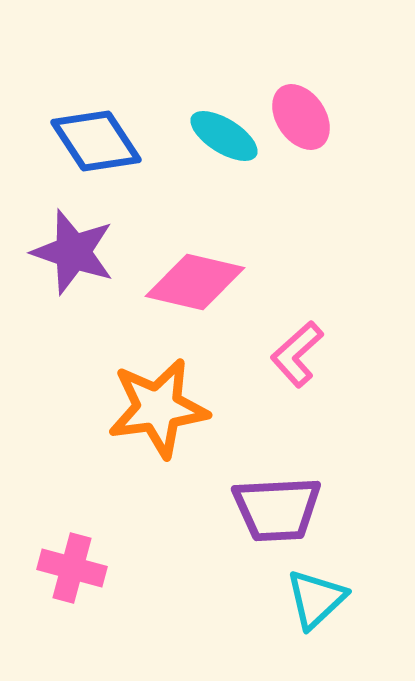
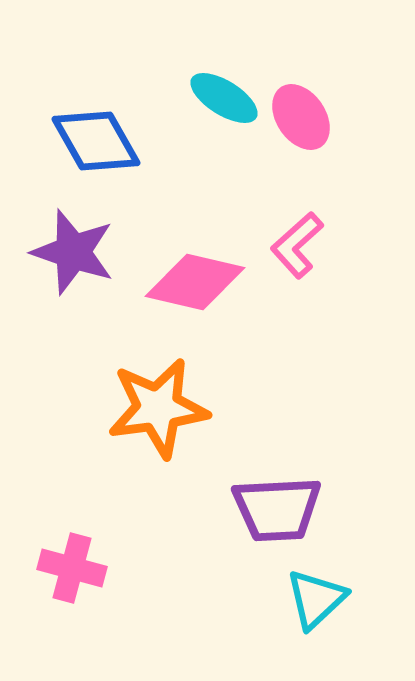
cyan ellipse: moved 38 px up
blue diamond: rotated 4 degrees clockwise
pink L-shape: moved 109 px up
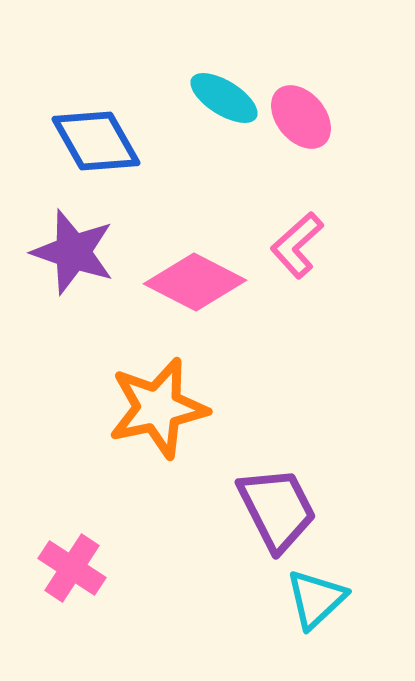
pink ellipse: rotated 6 degrees counterclockwise
pink diamond: rotated 14 degrees clockwise
orange star: rotated 4 degrees counterclockwise
purple trapezoid: rotated 114 degrees counterclockwise
pink cross: rotated 18 degrees clockwise
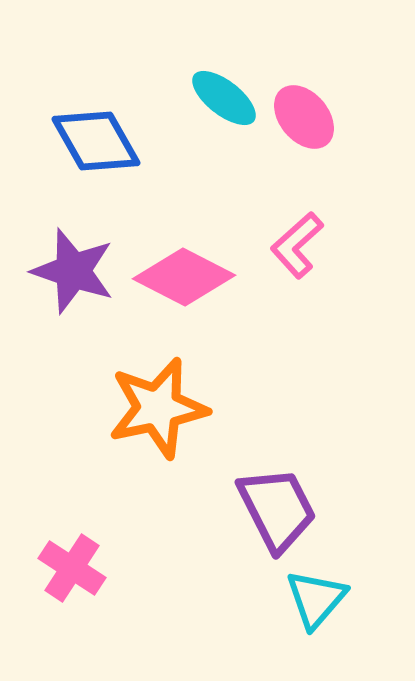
cyan ellipse: rotated 6 degrees clockwise
pink ellipse: moved 3 px right
purple star: moved 19 px down
pink diamond: moved 11 px left, 5 px up
cyan triangle: rotated 6 degrees counterclockwise
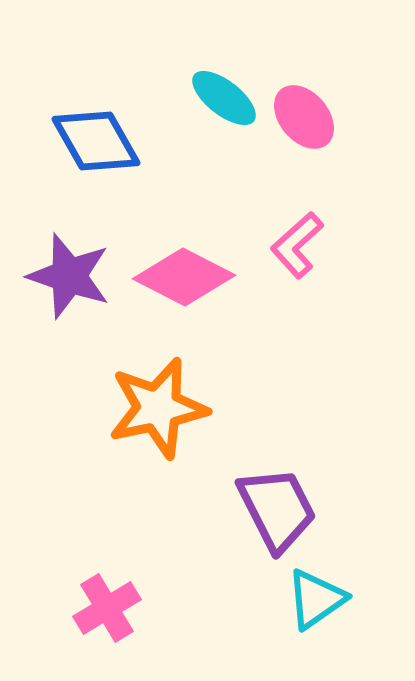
purple star: moved 4 px left, 5 px down
pink cross: moved 35 px right, 40 px down; rotated 26 degrees clockwise
cyan triangle: rotated 14 degrees clockwise
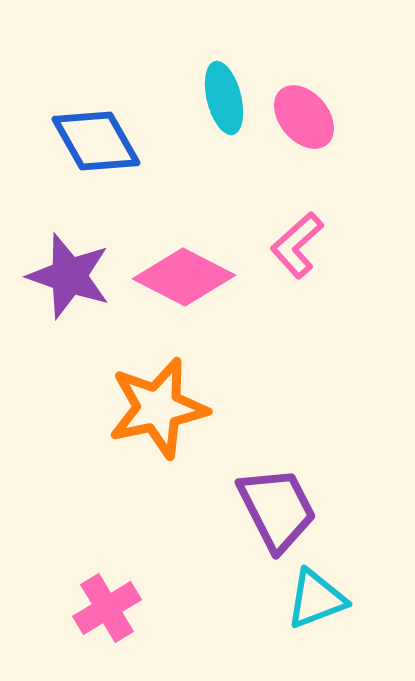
cyan ellipse: rotated 38 degrees clockwise
cyan triangle: rotated 14 degrees clockwise
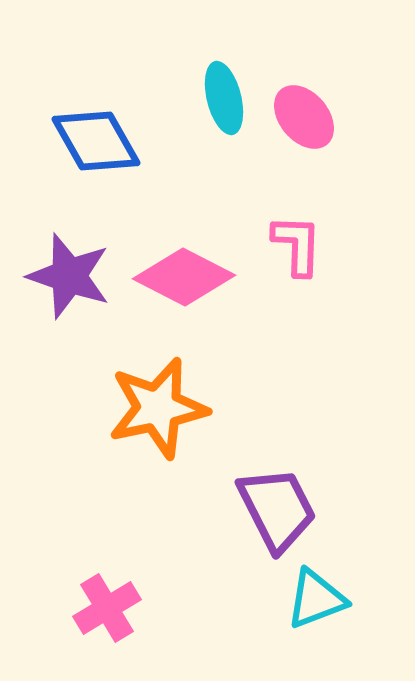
pink L-shape: rotated 134 degrees clockwise
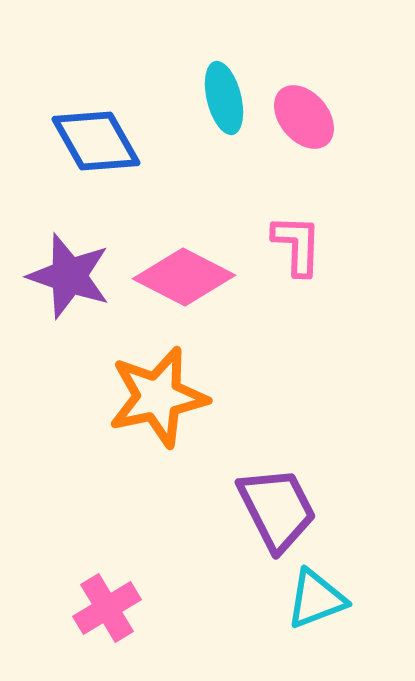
orange star: moved 11 px up
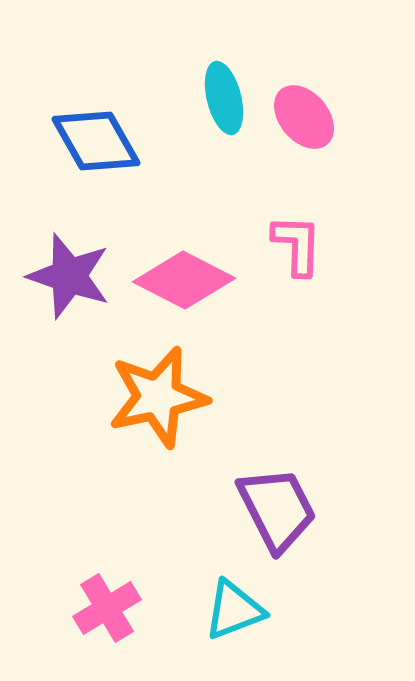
pink diamond: moved 3 px down
cyan triangle: moved 82 px left, 11 px down
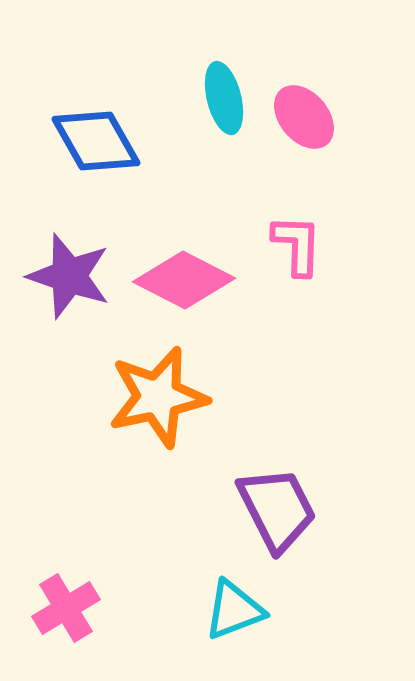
pink cross: moved 41 px left
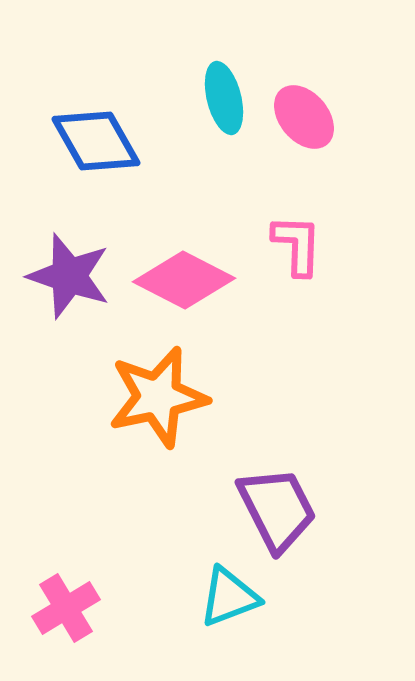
cyan triangle: moved 5 px left, 13 px up
